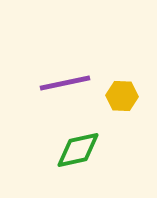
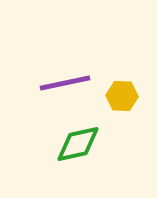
green diamond: moved 6 px up
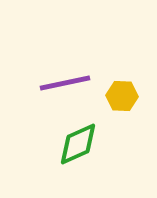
green diamond: rotated 12 degrees counterclockwise
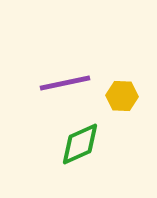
green diamond: moved 2 px right
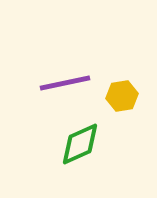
yellow hexagon: rotated 12 degrees counterclockwise
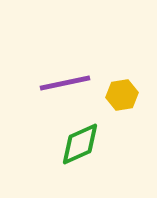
yellow hexagon: moved 1 px up
